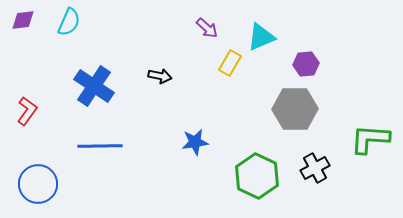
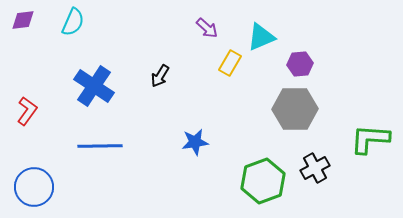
cyan semicircle: moved 4 px right
purple hexagon: moved 6 px left
black arrow: rotated 110 degrees clockwise
green hexagon: moved 6 px right, 5 px down; rotated 15 degrees clockwise
blue circle: moved 4 px left, 3 px down
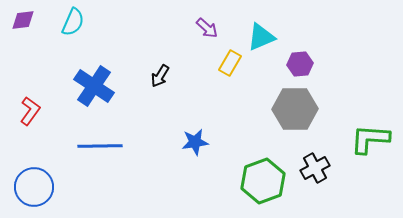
red L-shape: moved 3 px right
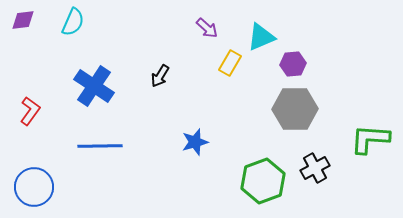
purple hexagon: moved 7 px left
blue star: rotated 8 degrees counterclockwise
